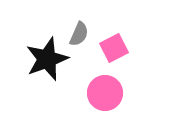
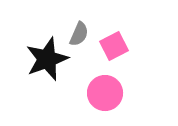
pink square: moved 2 px up
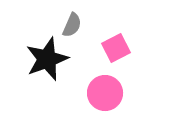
gray semicircle: moved 7 px left, 9 px up
pink square: moved 2 px right, 2 px down
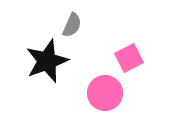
pink square: moved 13 px right, 10 px down
black star: moved 2 px down
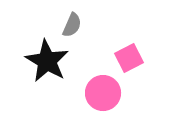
black star: rotated 21 degrees counterclockwise
pink circle: moved 2 px left
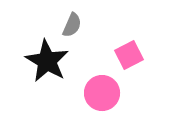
pink square: moved 3 px up
pink circle: moved 1 px left
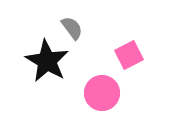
gray semicircle: moved 3 px down; rotated 60 degrees counterclockwise
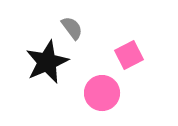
black star: moved 1 px down; rotated 18 degrees clockwise
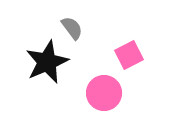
pink circle: moved 2 px right
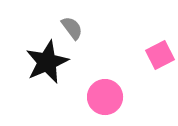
pink square: moved 31 px right
pink circle: moved 1 px right, 4 px down
